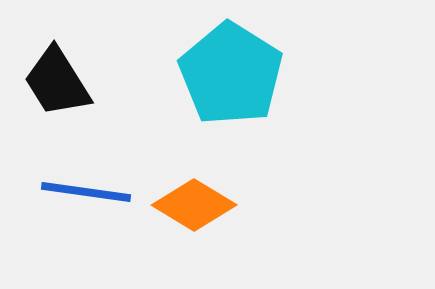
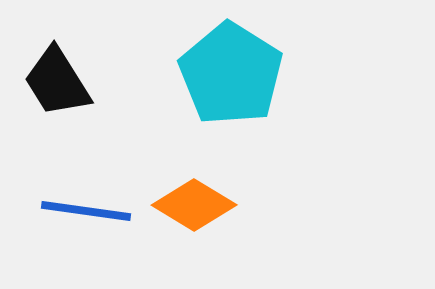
blue line: moved 19 px down
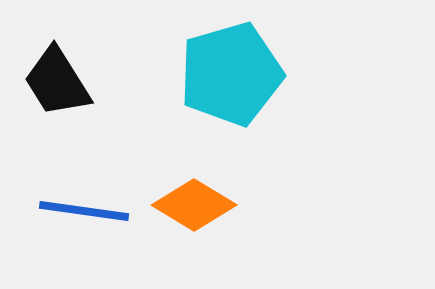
cyan pentagon: rotated 24 degrees clockwise
blue line: moved 2 px left
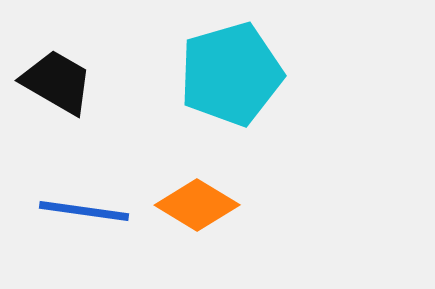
black trapezoid: rotated 152 degrees clockwise
orange diamond: moved 3 px right
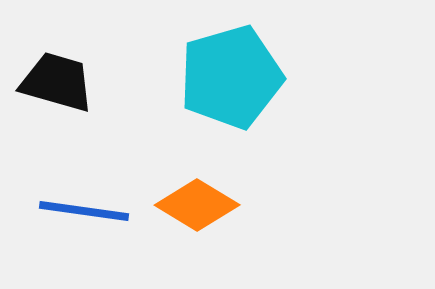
cyan pentagon: moved 3 px down
black trapezoid: rotated 14 degrees counterclockwise
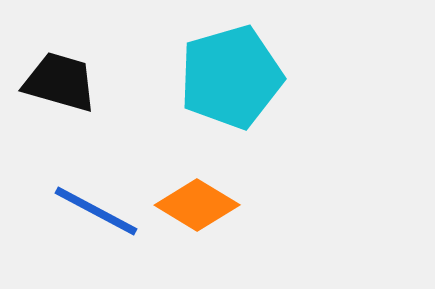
black trapezoid: moved 3 px right
blue line: moved 12 px right; rotated 20 degrees clockwise
